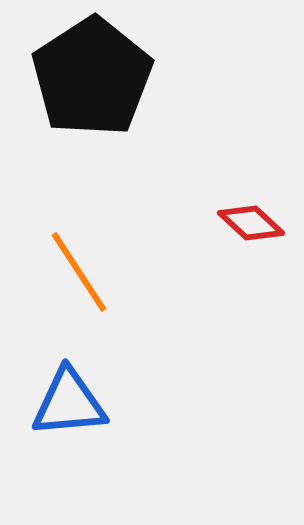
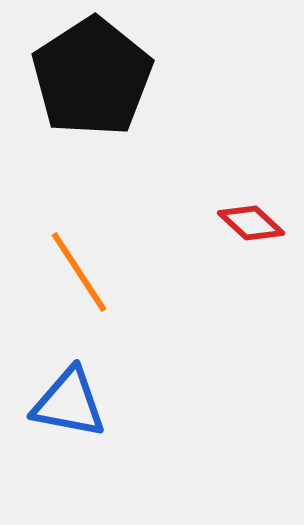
blue triangle: rotated 16 degrees clockwise
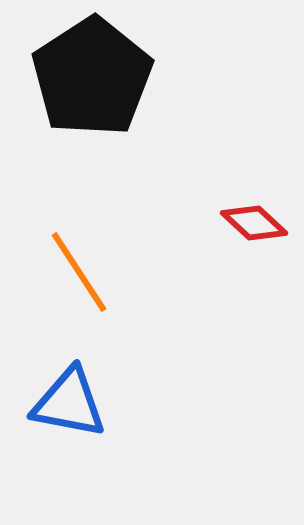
red diamond: moved 3 px right
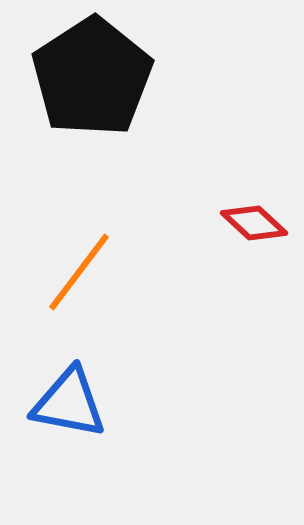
orange line: rotated 70 degrees clockwise
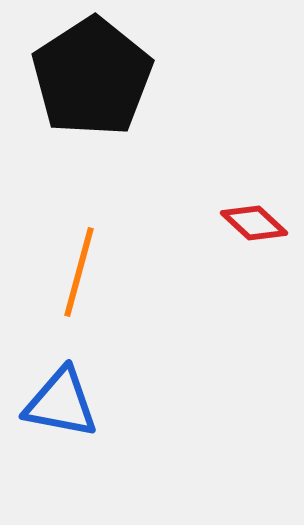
orange line: rotated 22 degrees counterclockwise
blue triangle: moved 8 px left
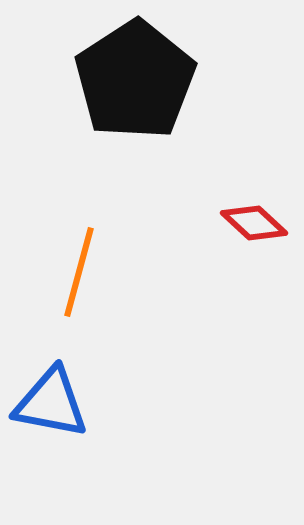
black pentagon: moved 43 px right, 3 px down
blue triangle: moved 10 px left
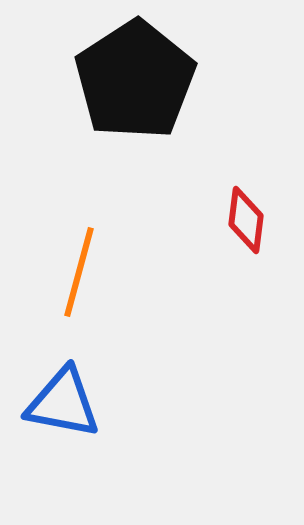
red diamond: moved 8 px left, 3 px up; rotated 54 degrees clockwise
blue triangle: moved 12 px right
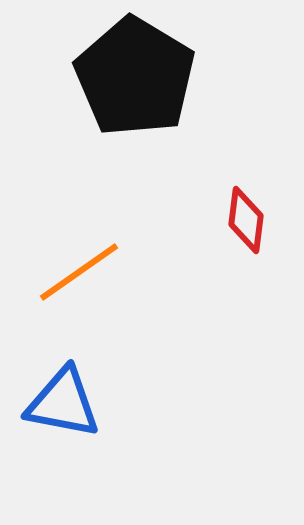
black pentagon: moved 3 px up; rotated 8 degrees counterclockwise
orange line: rotated 40 degrees clockwise
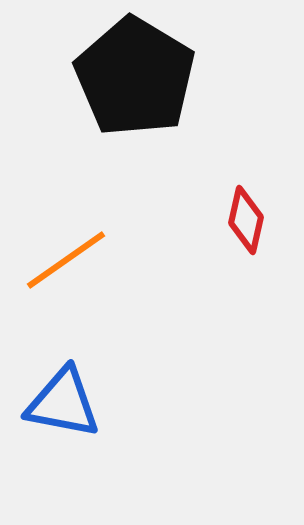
red diamond: rotated 6 degrees clockwise
orange line: moved 13 px left, 12 px up
